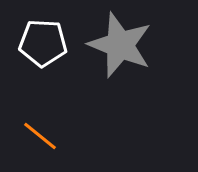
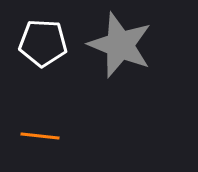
orange line: rotated 33 degrees counterclockwise
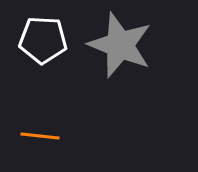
white pentagon: moved 3 px up
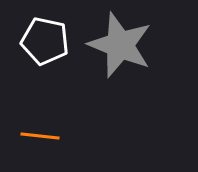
white pentagon: moved 2 px right, 1 px down; rotated 9 degrees clockwise
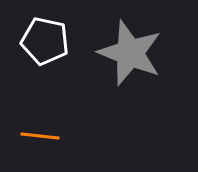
gray star: moved 10 px right, 8 px down
